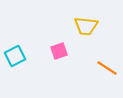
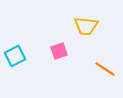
orange line: moved 2 px left, 1 px down
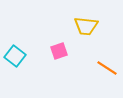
cyan square: rotated 25 degrees counterclockwise
orange line: moved 2 px right, 1 px up
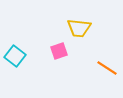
yellow trapezoid: moved 7 px left, 2 px down
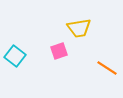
yellow trapezoid: rotated 15 degrees counterclockwise
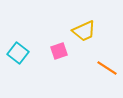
yellow trapezoid: moved 5 px right, 3 px down; rotated 15 degrees counterclockwise
cyan square: moved 3 px right, 3 px up
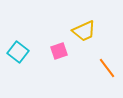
cyan square: moved 1 px up
orange line: rotated 20 degrees clockwise
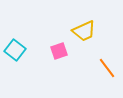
cyan square: moved 3 px left, 2 px up
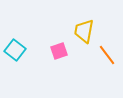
yellow trapezoid: rotated 125 degrees clockwise
orange line: moved 13 px up
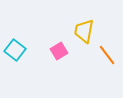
pink square: rotated 12 degrees counterclockwise
